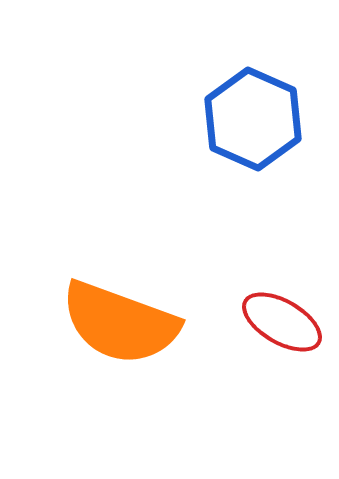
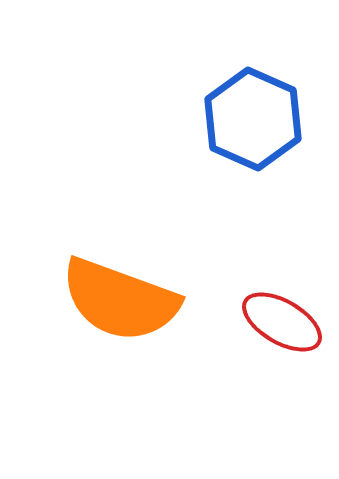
orange semicircle: moved 23 px up
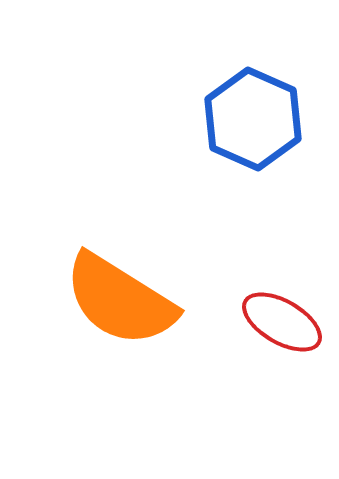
orange semicircle: rotated 12 degrees clockwise
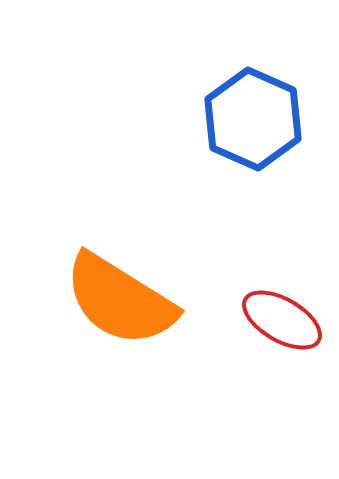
red ellipse: moved 2 px up
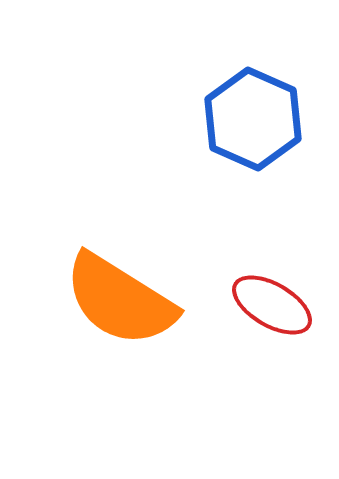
red ellipse: moved 10 px left, 15 px up
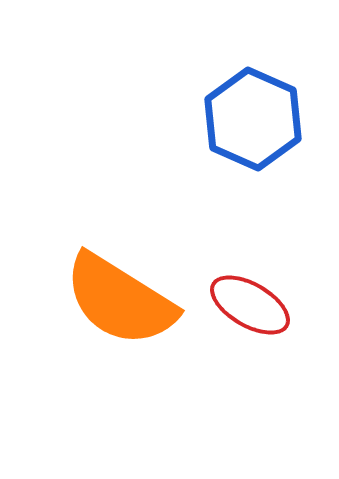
red ellipse: moved 22 px left
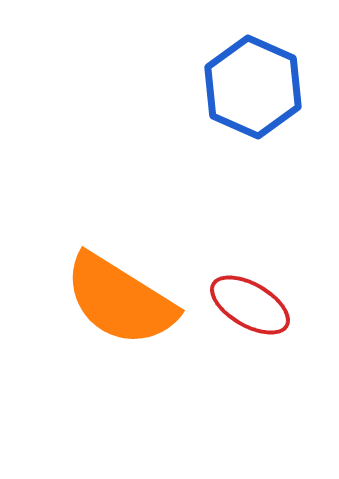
blue hexagon: moved 32 px up
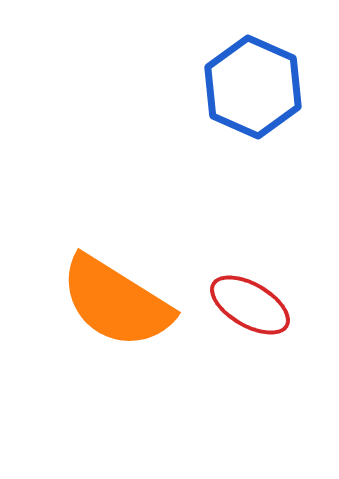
orange semicircle: moved 4 px left, 2 px down
